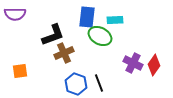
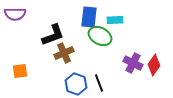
blue rectangle: moved 2 px right
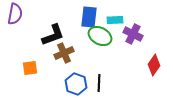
purple semicircle: rotated 80 degrees counterclockwise
purple cross: moved 29 px up
orange square: moved 10 px right, 3 px up
black line: rotated 24 degrees clockwise
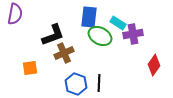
cyan rectangle: moved 3 px right, 3 px down; rotated 35 degrees clockwise
purple cross: rotated 36 degrees counterclockwise
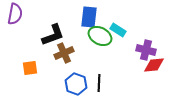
cyan rectangle: moved 7 px down
purple cross: moved 13 px right, 16 px down; rotated 24 degrees clockwise
red diamond: rotated 50 degrees clockwise
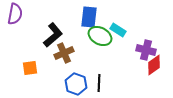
black L-shape: rotated 20 degrees counterclockwise
red diamond: rotated 30 degrees counterclockwise
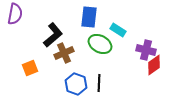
green ellipse: moved 8 px down
orange square: rotated 14 degrees counterclockwise
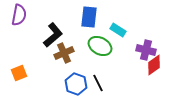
purple semicircle: moved 4 px right, 1 px down
green ellipse: moved 2 px down
orange square: moved 11 px left, 5 px down
black line: moved 1 px left; rotated 30 degrees counterclockwise
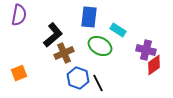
blue hexagon: moved 2 px right, 6 px up
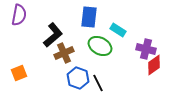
purple cross: moved 1 px up
